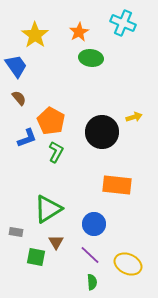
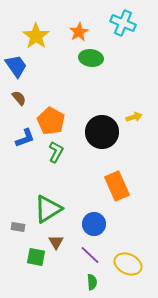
yellow star: moved 1 px right, 1 px down
blue L-shape: moved 2 px left
orange rectangle: moved 1 px down; rotated 60 degrees clockwise
gray rectangle: moved 2 px right, 5 px up
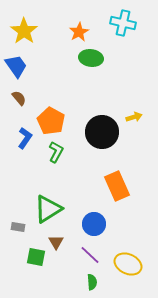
cyan cross: rotated 10 degrees counterclockwise
yellow star: moved 12 px left, 5 px up
blue L-shape: rotated 35 degrees counterclockwise
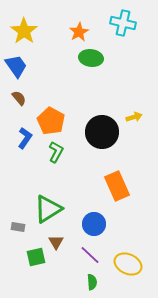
green square: rotated 24 degrees counterclockwise
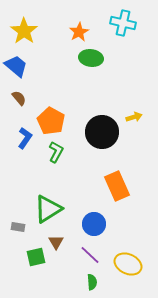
blue trapezoid: rotated 15 degrees counterclockwise
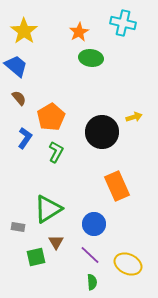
orange pentagon: moved 4 px up; rotated 12 degrees clockwise
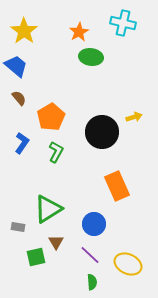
green ellipse: moved 1 px up
blue L-shape: moved 3 px left, 5 px down
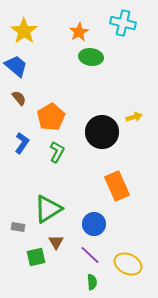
green L-shape: moved 1 px right
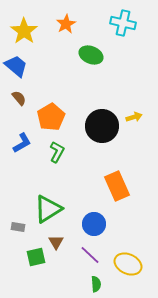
orange star: moved 13 px left, 8 px up
green ellipse: moved 2 px up; rotated 15 degrees clockwise
black circle: moved 6 px up
blue L-shape: rotated 25 degrees clockwise
green semicircle: moved 4 px right, 2 px down
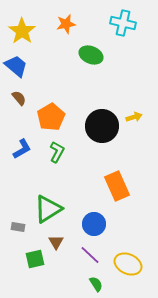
orange star: rotated 18 degrees clockwise
yellow star: moved 2 px left
blue L-shape: moved 6 px down
green square: moved 1 px left, 2 px down
green semicircle: rotated 28 degrees counterclockwise
